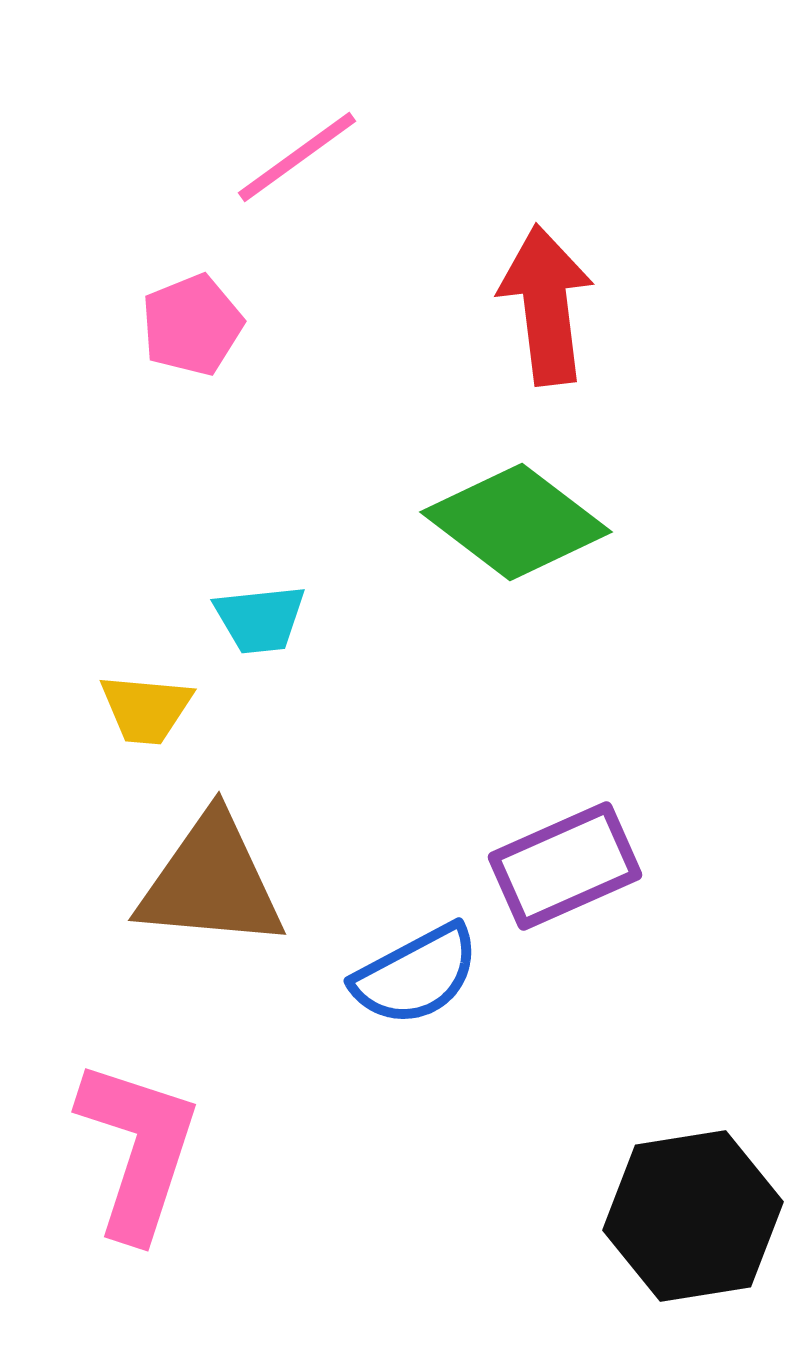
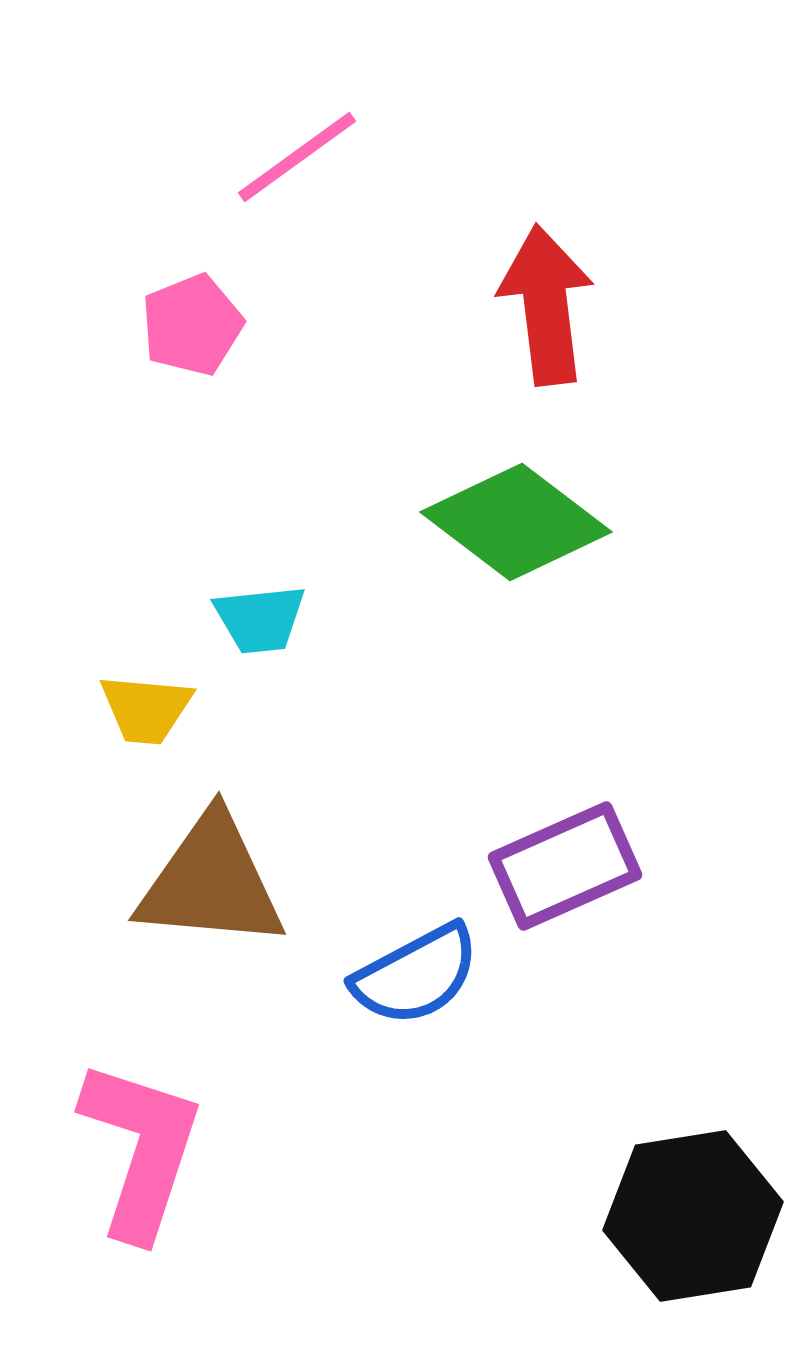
pink L-shape: moved 3 px right
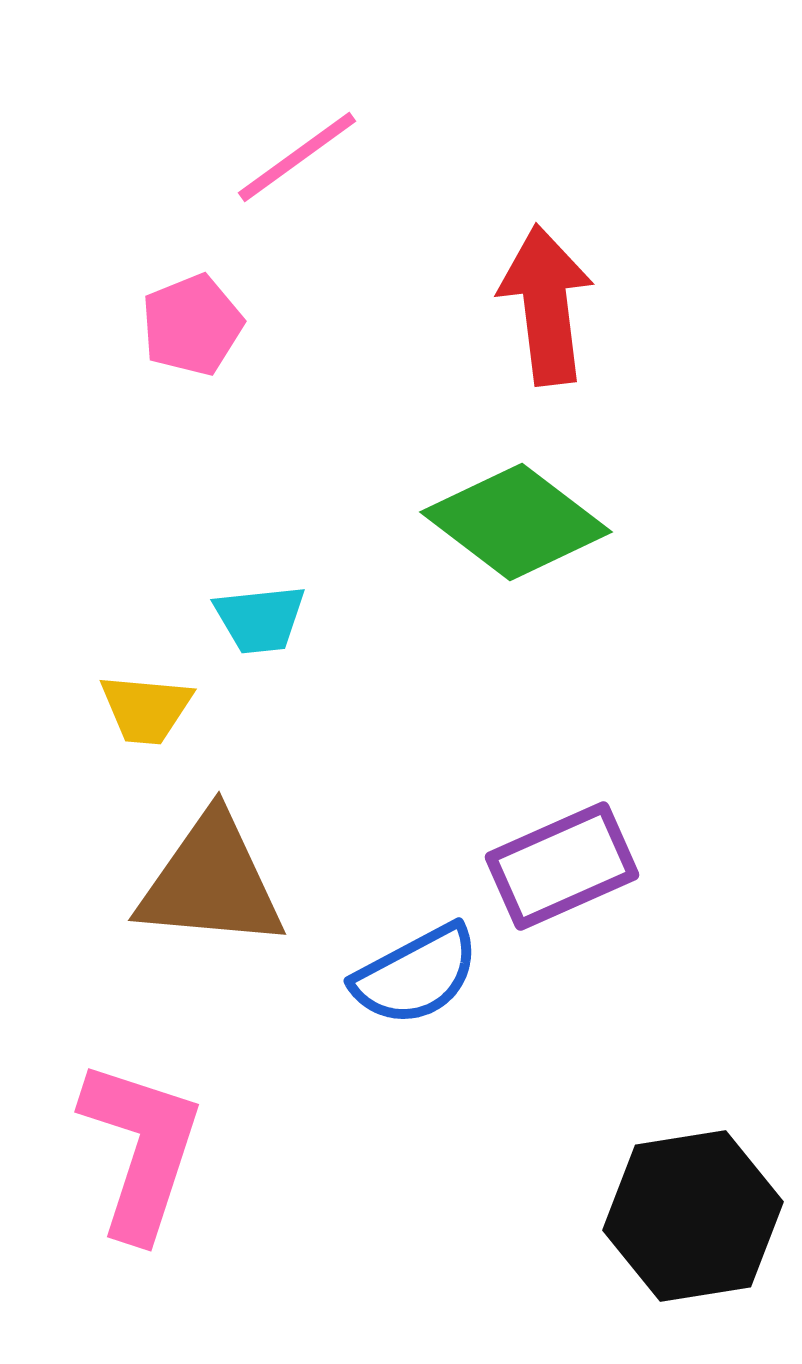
purple rectangle: moved 3 px left
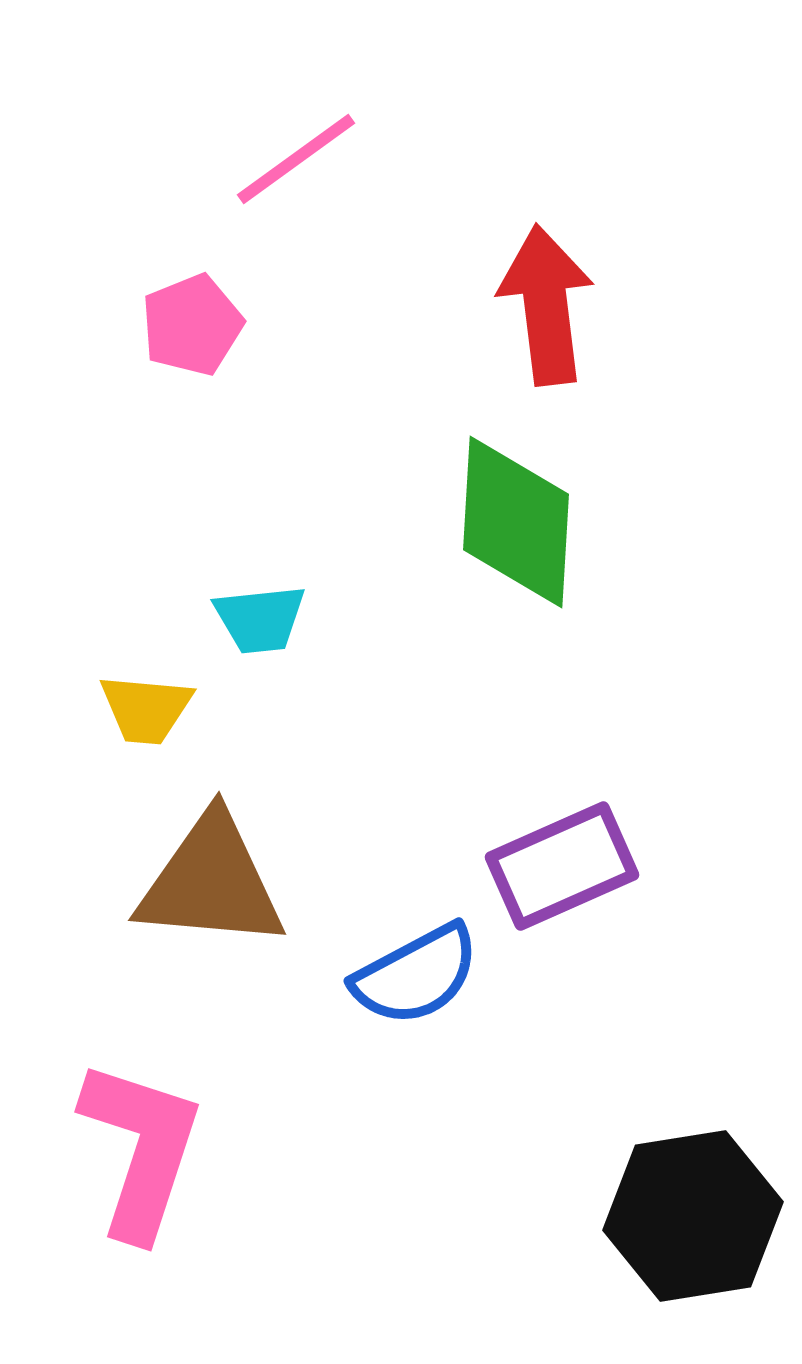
pink line: moved 1 px left, 2 px down
green diamond: rotated 56 degrees clockwise
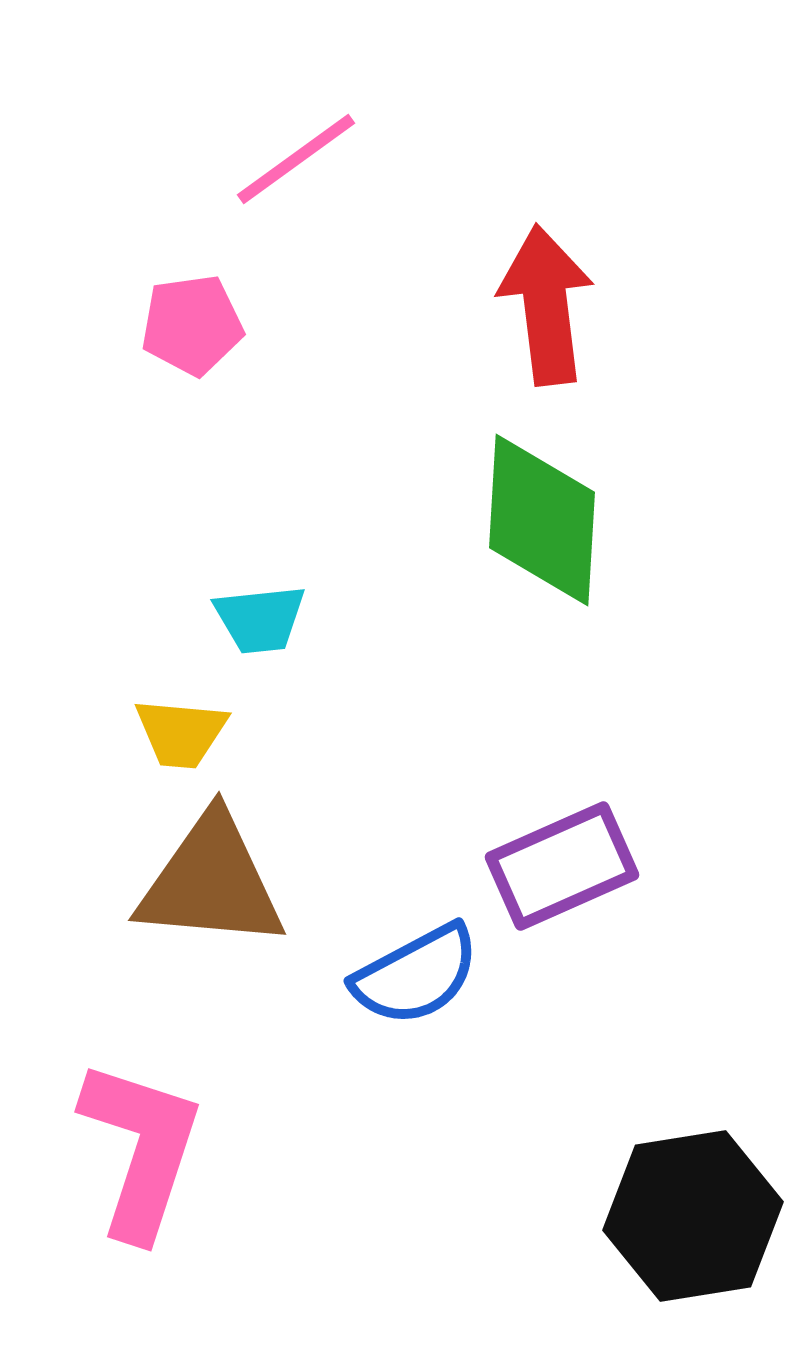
pink pentagon: rotated 14 degrees clockwise
green diamond: moved 26 px right, 2 px up
yellow trapezoid: moved 35 px right, 24 px down
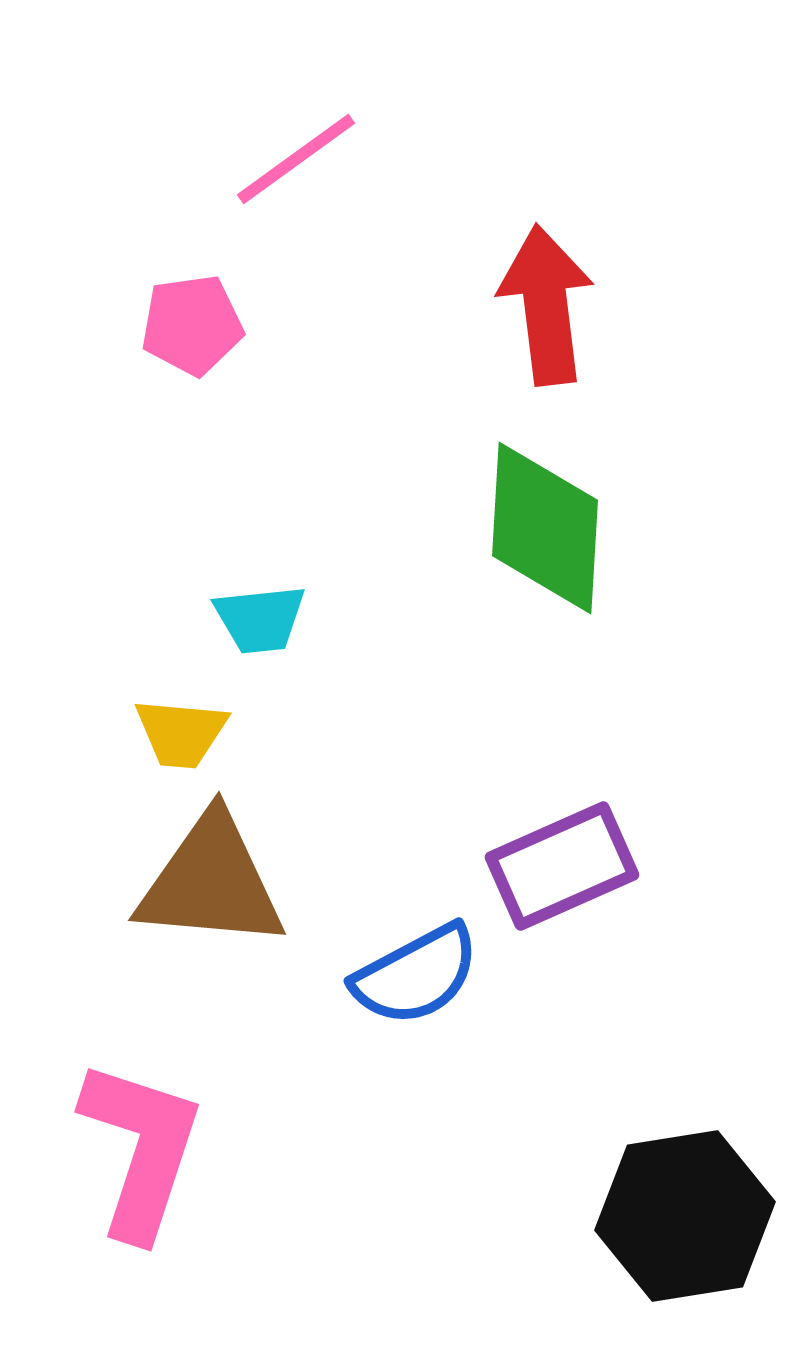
green diamond: moved 3 px right, 8 px down
black hexagon: moved 8 px left
